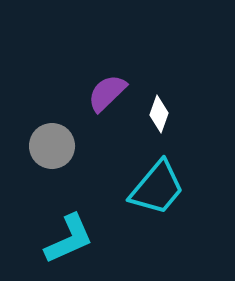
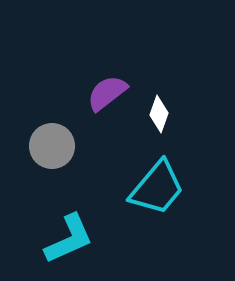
purple semicircle: rotated 6 degrees clockwise
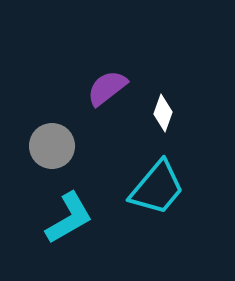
purple semicircle: moved 5 px up
white diamond: moved 4 px right, 1 px up
cyan L-shape: moved 21 px up; rotated 6 degrees counterclockwise
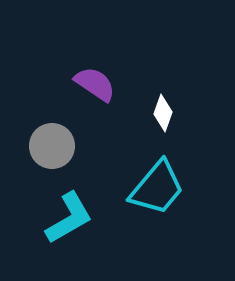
purple semicircle: moved 12 px left, 4 px up; rotated 72 degrees clockwise
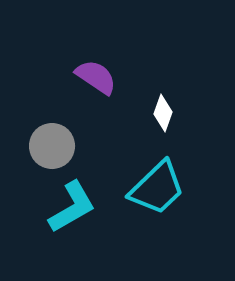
purple semicircle: moved 1 px right, 7 px up
cyan trapezoid: rotated 6 degrees clockwise
cyan L-shape: moved 3 px right, 11 px up
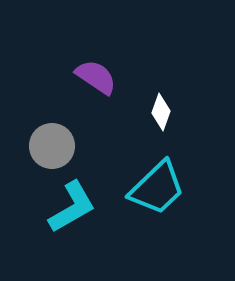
white diamond: moved 2 px left, 1 px up
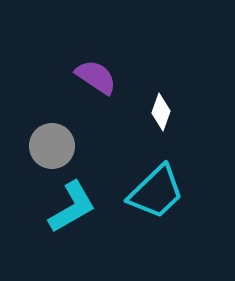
cyan trapezoid: moved 1 px left, 4 px down
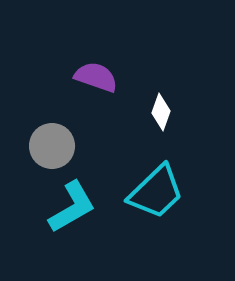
purple semicircle: rotated 15 degrees counterclockwise
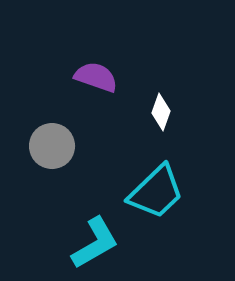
cyan L-shape: moved 23 px right, 36 px down
